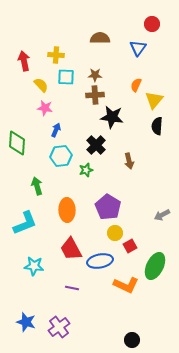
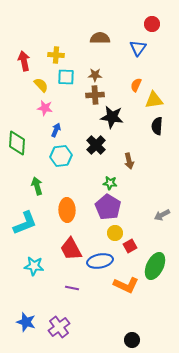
yellow triangle: rotated 42 degrees clockwise
green star: moved 24 px right, 13 px down; rotated 24 degrees clockwise
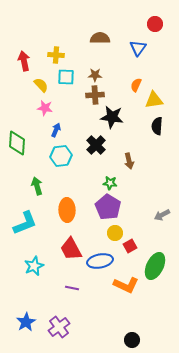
red circle: moved 3 px right
cyan star: rotated 30 degrees counterclockwise
blue star: rotated 24 degrees clockwise
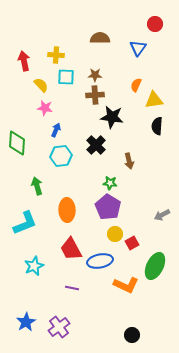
yellow circle: moved 1 px down
red square: moved 2 px right, 3 px up
black circle: moved 5 px up
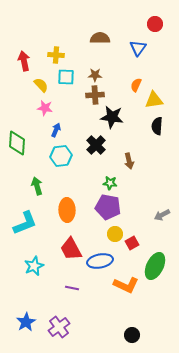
purple pentagon: rotated 20 degrees counterclockwise
